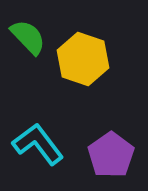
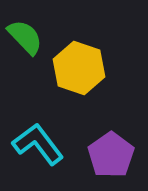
green semicircle: moved 3 px left
yellow hexagon: moved 4 px left, 9 px down
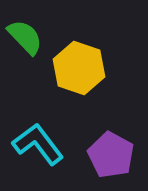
purple pentagon: rotated 9 degrees counterclockwise
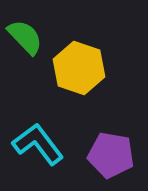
purple pentagon: rotated 18 degrees counterclockwise
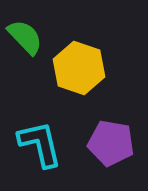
cyan L-shape: moved 2 px right; rotated 24 degrees clockwise
purple pentagon: moved 12 px up
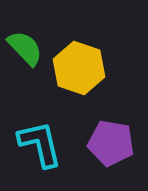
green semicircle: moved 11 px down
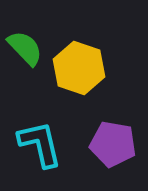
purple pentagon: moved 2 px right, 1 px down
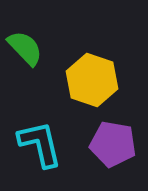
yellow hexagon: moved 13 px right, 12 px down
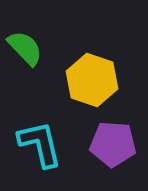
purple pentagon: rotated 6 degrees counterclockwise
